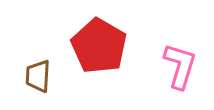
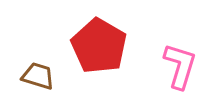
brown trapezoid: rotated 104 degrees clockwise
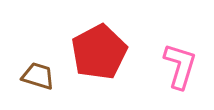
red pentagon: moved 6 px down; rotated 14 degrees clockwise
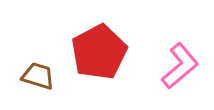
pink L-shape: rotated 33 degrees clockwise
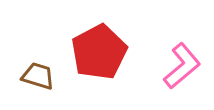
pink L-shape: moved 2 px right
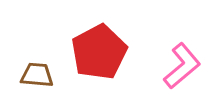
brown trapezoid: moved 1 px left, 1 px up; rotated 12 degrees counterclockwise
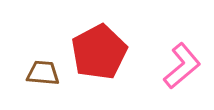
brown trapezoid: moved 6 px right, 2 px up
